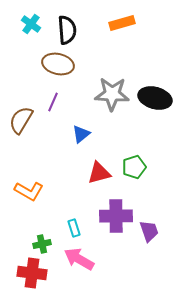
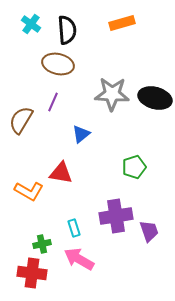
red triangle: moved 38 px left; rotated 25 degrees clockwise
purple cross: rotated 8 degrees counterclockwise
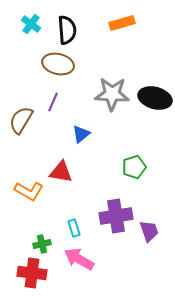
red triangle: moved 1 px up
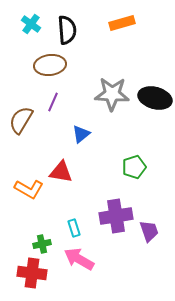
brown ellipse: moved 8 px left, 1 px down; rotated 20 degrees counterclockwise
orange L-shape: moved 2 px up
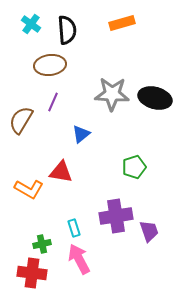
pink arrow: rotated 32 degrees clockwise
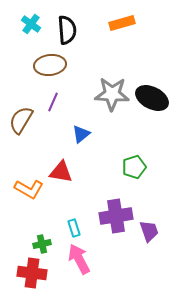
black ellipse: moved 3 px left; rotated 12 degrees clockwise
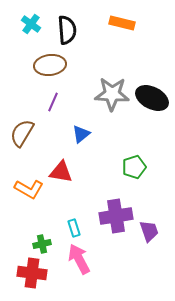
orange rectangle: rotated 30 degrees clockwise
brown semicircle: moved 1 px right, 13 px down
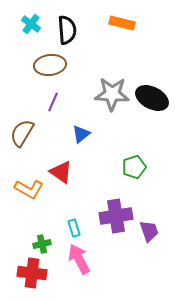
red triangle: rotated 25 degrees clockwise
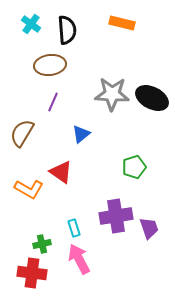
purple trapezoid: moved 3 px up
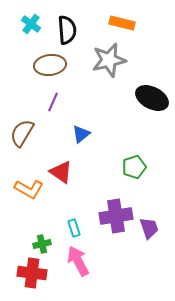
gray star: moved 3 px left, 34 px up; rotated 16 degrees counterclockwise
pink arrow: moved 1 px left, 2 px down
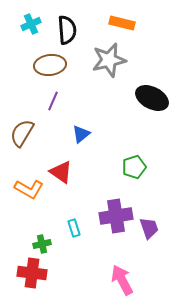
cyan cross: rotated 30 degrees clockwise
purple line: moved 1 px up
pink arrow: moved 44 px right, 19 px down
